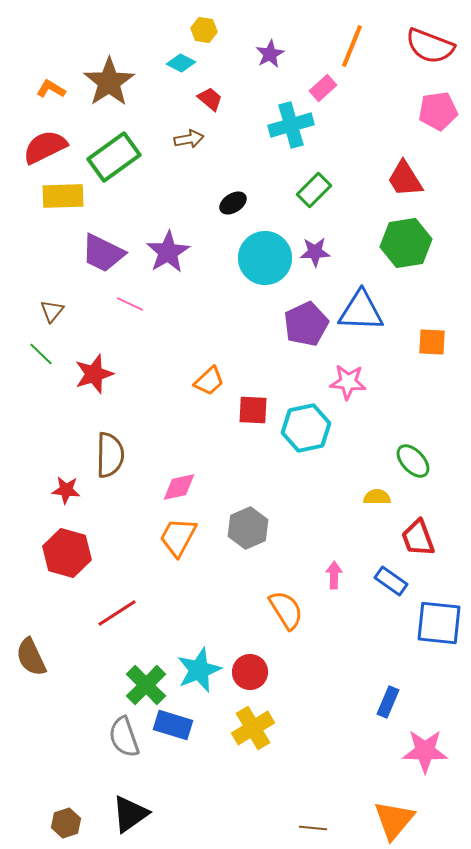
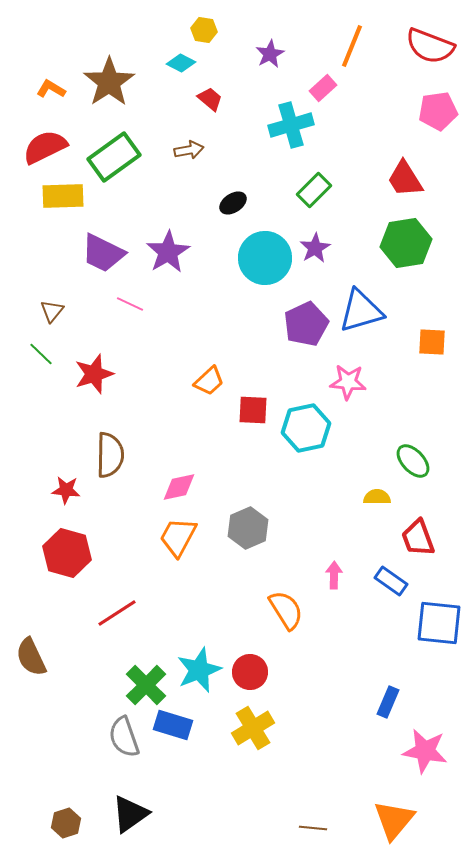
brown arrow at (189, 139): moved 11 px down
purple star at (315, 252): moved 4 px up; rotated 28 degrees counterclockwise
blue triangle at (361, 311): rotated 18 degrees counterclockwise
pink star at (425, 751): rotated 9 degrees clockwise
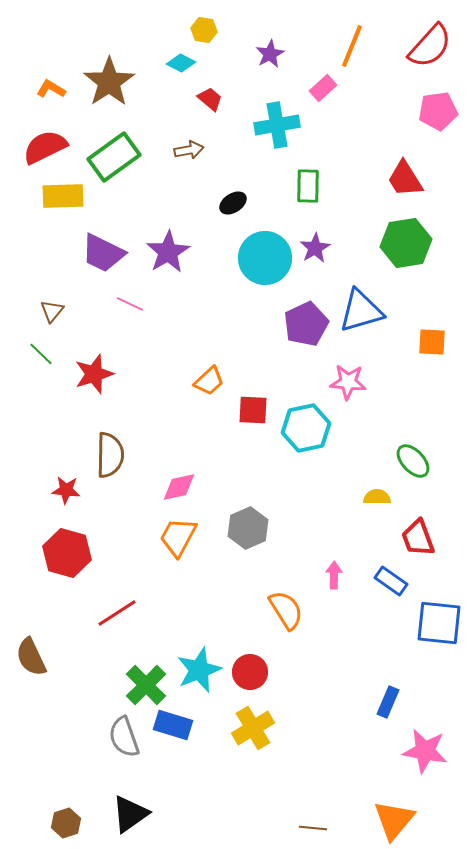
red semicircle at (430, 46): rotated 69 degrees counterclockwise
cyan cross at (291, 125): moved 14 px left; rotated 6 degrees clockwise
green rectangle at (314, 190): moved 6 px left, 4 px up; rotated 44 degrees counterclockwise
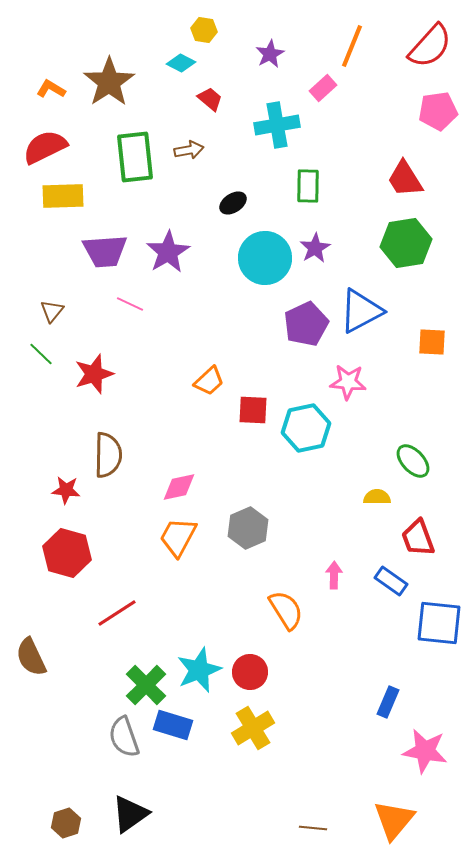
green rectangle at (114, 157): moved 21 px right; rotated 60 degrees counterclockwise
purple trapezoid at (103, 253): moved 2 px right, 2 px up; rotated 30 degrees counterclockwise
blue triangle at (361, 311): rotated 12 degrees counterclockwise
brown semicircle at (110, 455): moved 2 px left
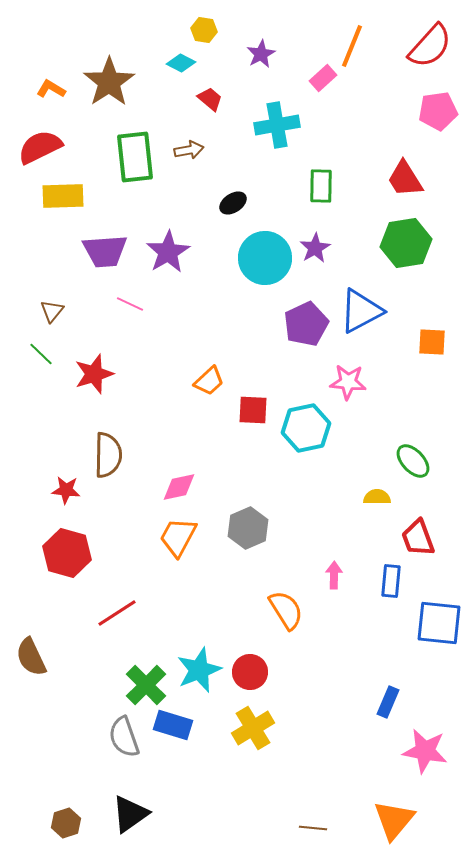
purple star at (270, 54): moved 9 px left
pink rectangle at (323, 88): moved 10 px up
red semicircle at (45, 147): moved 5 px left
green rectangle at (308, 186): moved 13 px right
blue rectangle at (391, 581): rotated 60 degrees clockwise
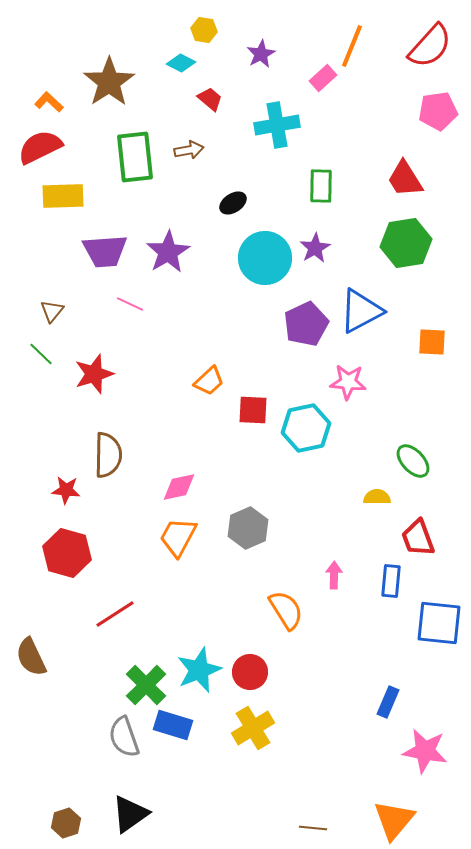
orange L-shape at (51, 89): moved 2 px left, 13 px down; rotated 12 degrees clockwise
red line at (117, 613): moved 2 px left, 1 px down
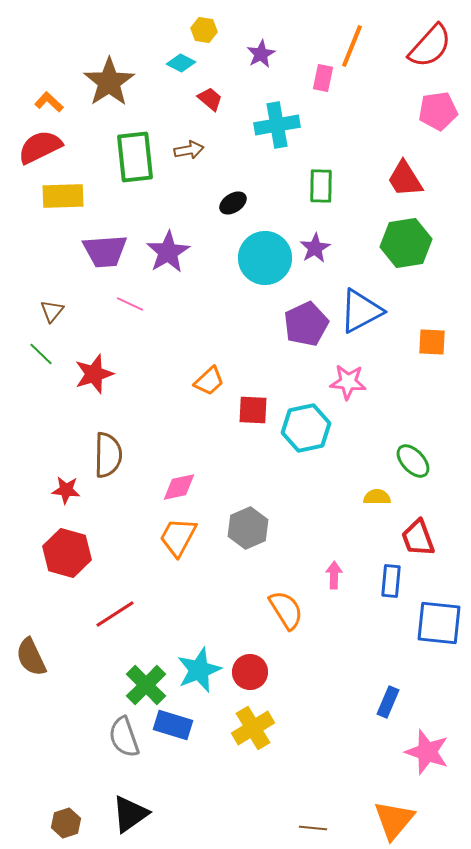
pink rectangle at (323, 78): rotated 36 degrees counterclockwise
pink star at (425, 751): moved 2 px right, 1 px down; rotated 9 degrees clockwise
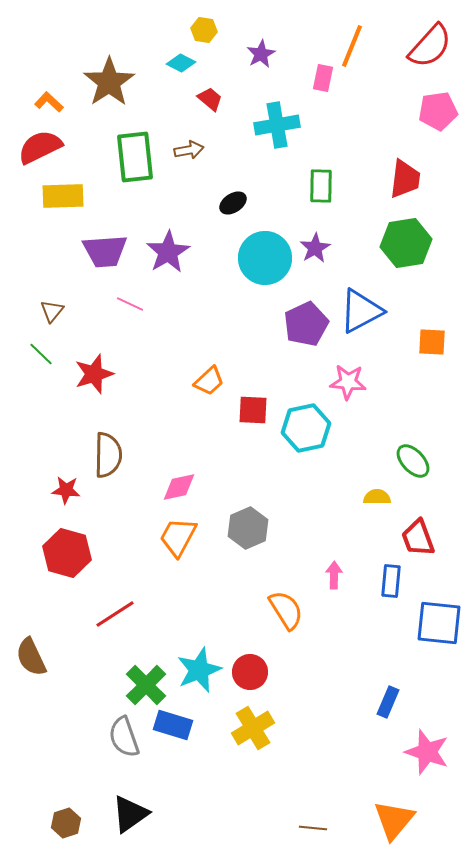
red trapezoid at (405, 179): rotated 141 degrees counterclockwise
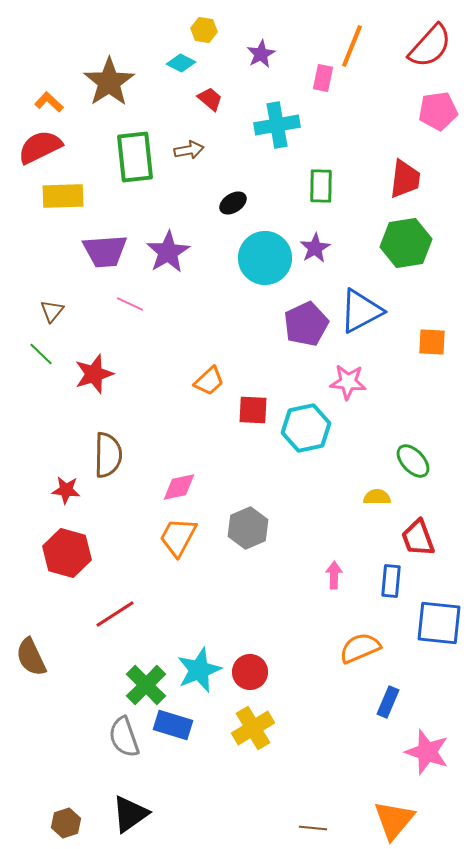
orange semicircle at (286, 610): moved 74 px right, 38 px down; rotated 81 degrees counterclockwise
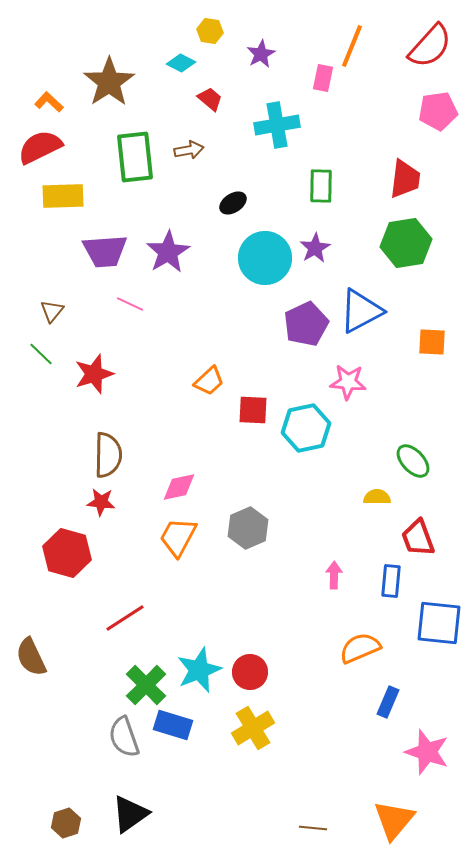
yellow hexagon at (204, 30): moved 6 px right, 1 px down
red star at (66, 490): moved 35 px right, 12 px down
red line at (115, 614): moved 10 px right, 4 px down
